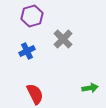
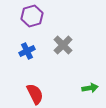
gray cross: moved 6 px down
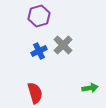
purple hexagon: moved 7 px right
blue cross: moved 12 px right
red semicircle: moved 1 px up; rotated 10 degrees clockwise
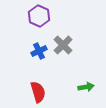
purple hexagon: rotated 20 degrees counterclockwise
green arrow: moved 4 px left, 1 px up
red semicircle: moved 3 px right, 1 px up
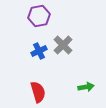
purple hexagon: rotated 25 degrees clockwise
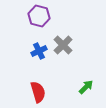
purple hexagon: rotated 25 degrees clockwise
green arrow: rotated 35 degrees counterclockwise
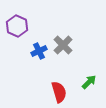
purple hexagon: moved 22 px left, 10 px down; rotated 10 degrees clockwise
green arrow: moved 3 px right, 5 px up
red semicircle: moved 21 px right
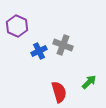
gray cross: rotated 24 degrees counterclockwise
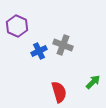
green arrow: moved 4 px right
